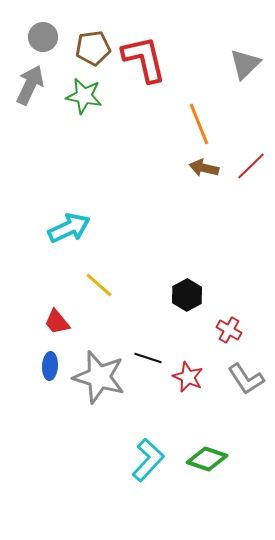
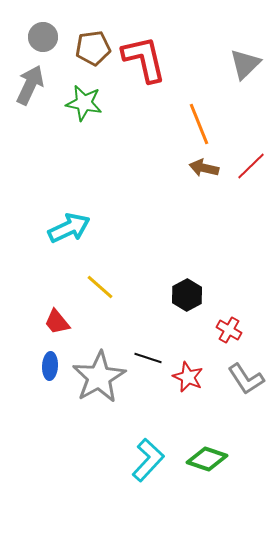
green star: moved 7 px down
yellow line: moved 1 px right, 2 px down
gray star: rotated 26 degrees clockwise
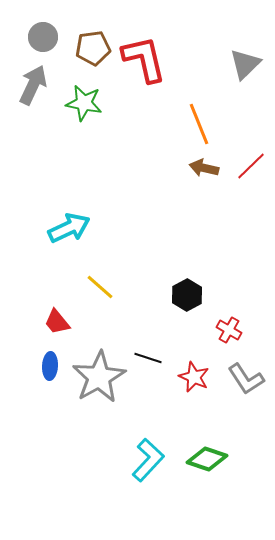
gray arrow: moved 3 px right
red star: moved 6 px right
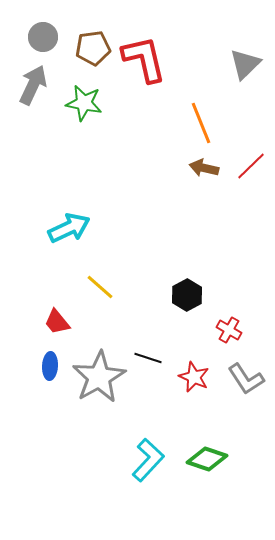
orange line: moved 2 px right, 1 px up
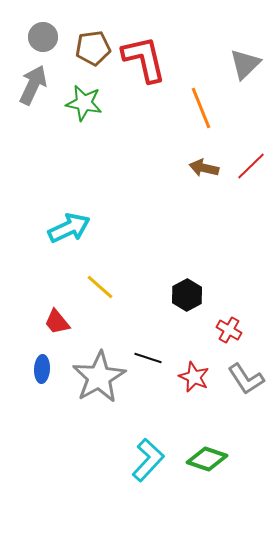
orange line: moved 15 px up
blue ellipse: moved 8 px left, 3 px down
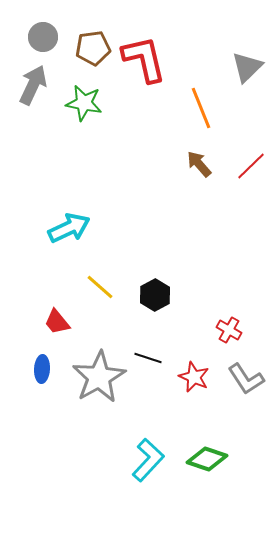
gray triangle: moved 2 px right, 3 px down
brown arrow: moved 5 px left, 4 px up; rotated 36 degrees clockwise
black hexagon: moved 32 px left
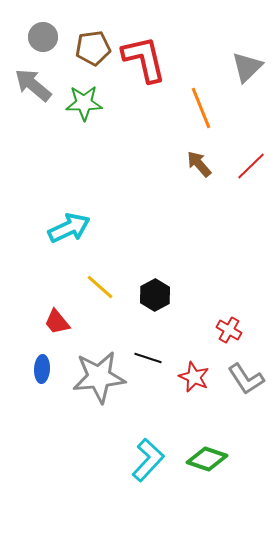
gray arrow: rotated 75 degrees counterclockwise
green star: rotated 12 degrees counterclockwise
gray star: rotated 24 degrees clockwise
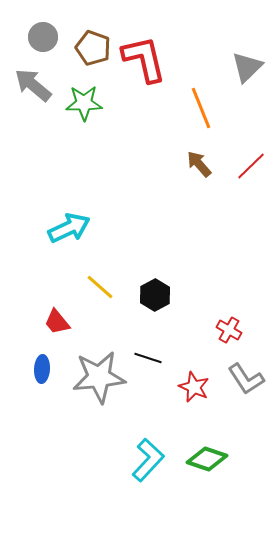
brown pentagon: rotated 28 degrees clockwise
red star: moved 10 px down
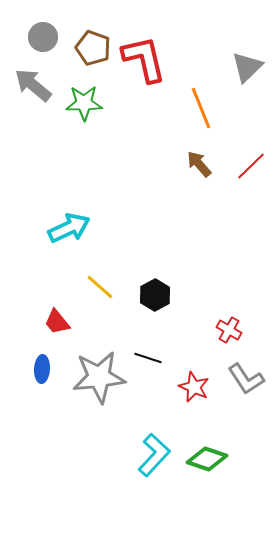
cyan L-shape: moved 6 px right, 5 px up
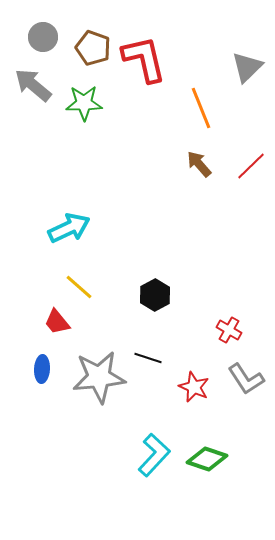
yellow line: moved 21 px left
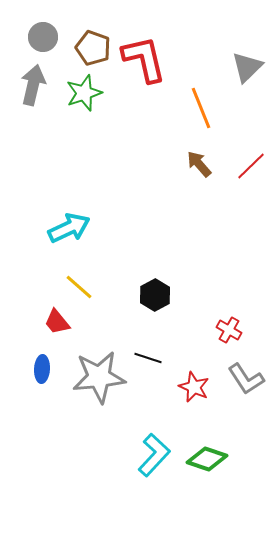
gray arrow: rotated 63 degrees clockwise
green star: moved 10 px up; rotated 18 degrees counterclockwise
